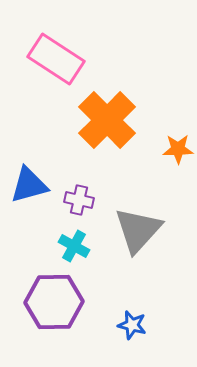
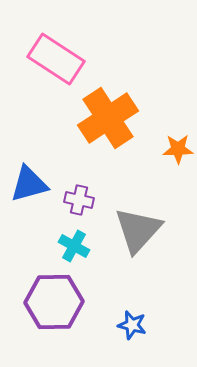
orange cross: moved 1 px right, 2 px up; rotated 12 degrees clockwise
blue triangle: moved 1 px up
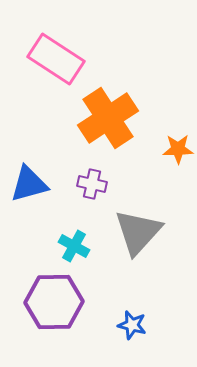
purple cross: moved 13 px right, 16 px up
gray triangle: moved 2 px down
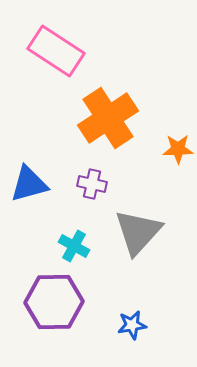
pink rectangle: moved 8 px up
blue star: rotated 24 degrees counterclockwise
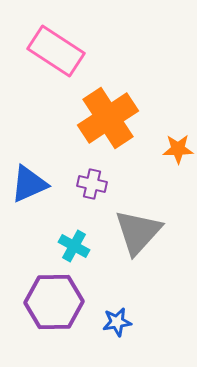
blue triangle: rotated 9 degrees counterclockwise
blue star: moved 15 px left, 3 px up
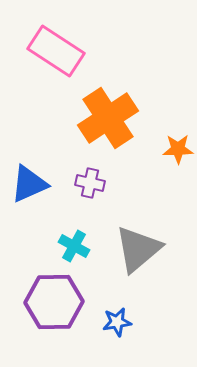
purple cross: moved 2 px left, 1 px up
gray triangle: moved 17 px down; rotated 8 degrees clockwise
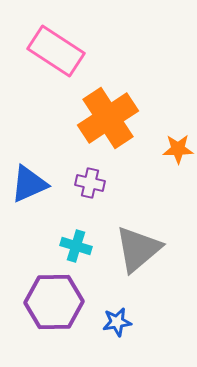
cyan cross: moved 2 px right; rotated 12 degrees counterclockwise
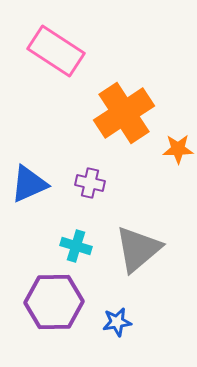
orange cross: moved 16 px right, 5 px up
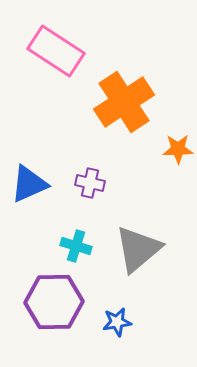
orange cross: moved 11 px up
